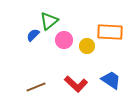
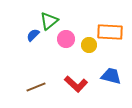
pink circle: moved 2 px right, 1 px up
yellow circle: moved 2 px right, 1 px up
blue trapezoid: moved 4 px up; rotated 20 degrees counterclockwise
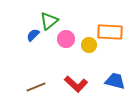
blue trapezoid: moved 4 px right, 5 px down
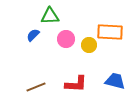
green triangle: moved 1 px right, 5 px up; rotated 36 degrees clockwise
red L-shape: rotated 40 degrees counterclockwise
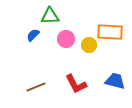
red L-shape: rotated 60 degrees clockwise
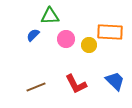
blue trapezoid: rotated 30 degrees clockwise
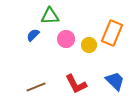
orange rectangle: moved 2 px right, 1 px down; rotated 70 degrees counterclockwise
